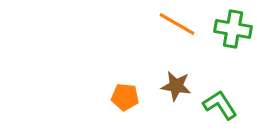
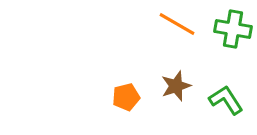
brown star: rotated 28 degrees counterclockwise
orange pentagon: moved 1 px right; rotated 20 degrees counterclockwise
green L-shape: moved 6 px right, 5 px up
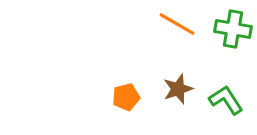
brown star: moved 2 px right, 3 px down
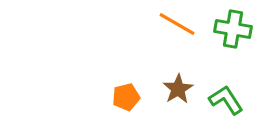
brown star: rotated 12 degrees counterclockwise
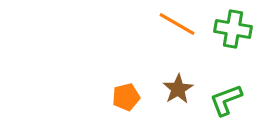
green L-shape: rotated 78 degrees counterclockwise
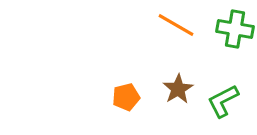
orange line: moved 1 px left, 1 px down
green cross: moved 2 px right
green L-shape: moved 3 px left, 1 px down; rotated 6 degrees counterclockwise
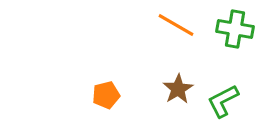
orange pentagon: moved 20 px left, 2 px up
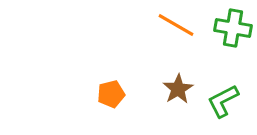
green cross: moved 2 px left, 1 px up
orange pentagon: moved 5 px right, 1 px up
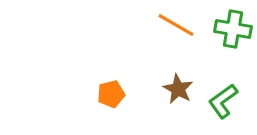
green cross: moved 1 px down
brown star: rotated 12 degrees counterclockwise
green L-shape: rotated 9 degrees counterclockwise
